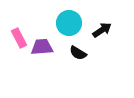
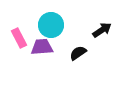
cyan circle: moved 18 px left, 2 px down
black semicircle: rotated 114 degrees clockwise
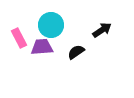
black semicircle: moved 2 px left, 1 px up
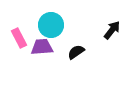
black arrow: moved 10 px right; rotated 18 degrees counterclockwise
